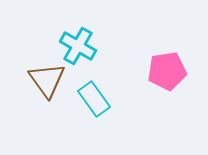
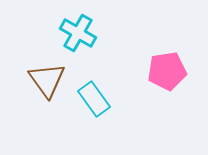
cyan cross: moved 13 px up
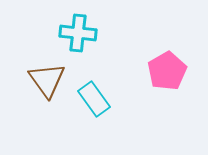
cyan cross: rotated 24 degrees counterclockwise
pink pentagon: rotated 21 degrees counterclockwise
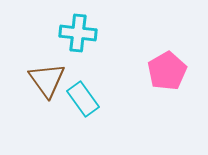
cyan rectangle: moved 11 px left
